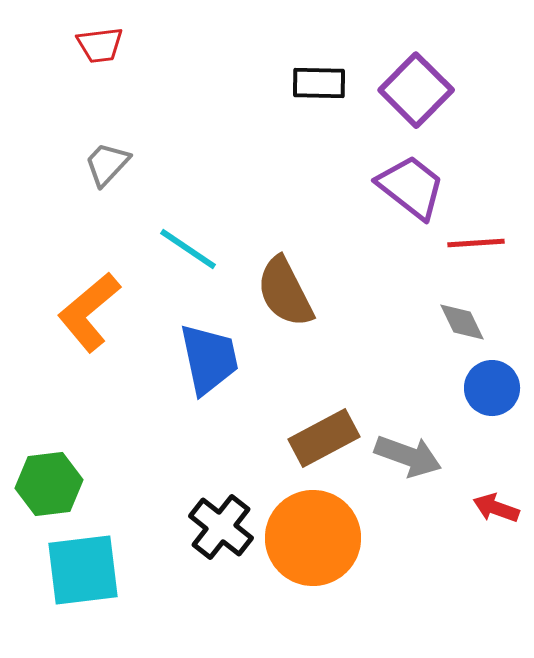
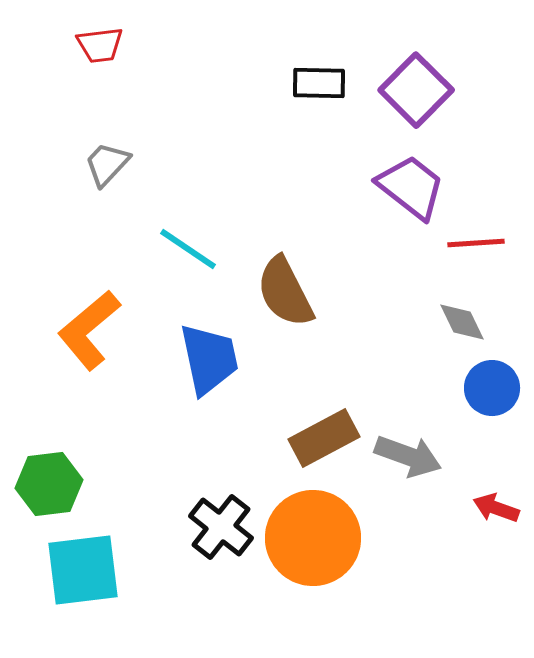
orange L-shape: moved 18 px down
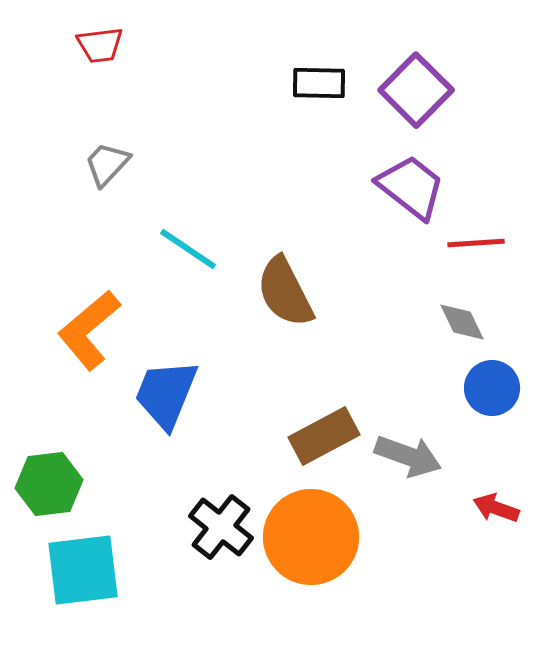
blue trapezoid: moved 43 px left, 35 px down; rotated 146 degrees counterclockwise
brown rectangle: moved 2 px up
orange circle: moved 2 px left, 1 px up
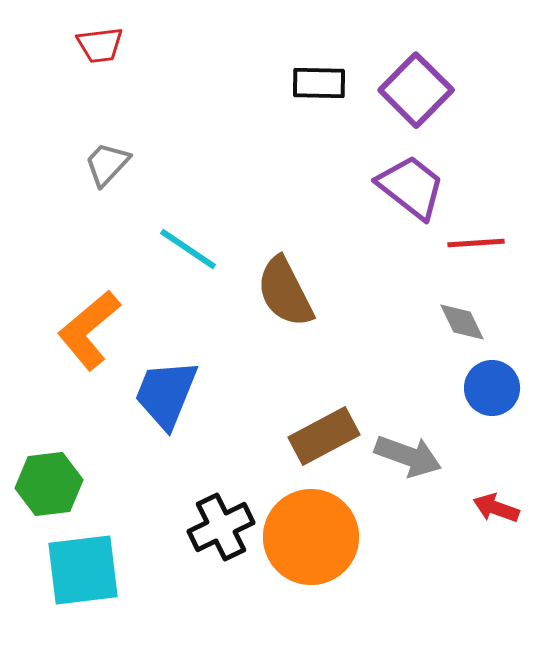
black cross: rotated 26 degrees clockwise
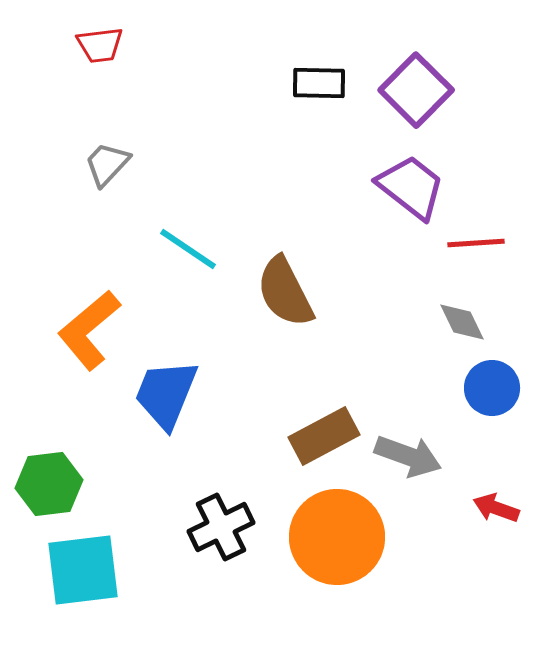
orange circle: moved 26 px right
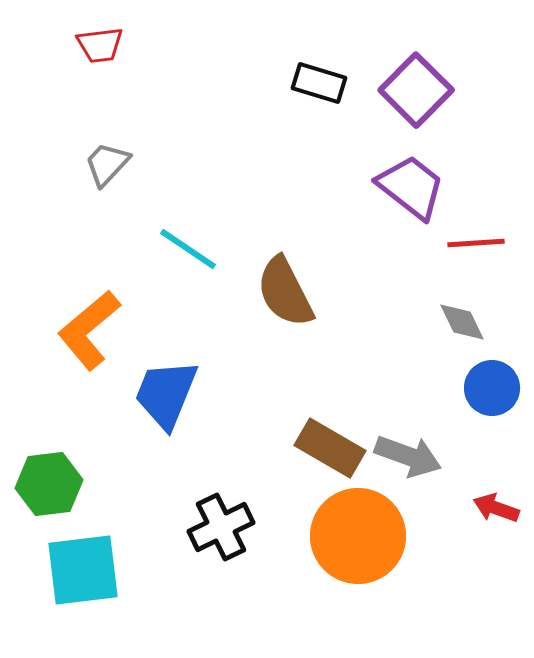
black rectangle: rotated 16 degrees clockwise
brown rectangle: moved 6 px right, 12 px down; rotated 58 degrees clockwise
orange circle: moved 21 px right, 1 px up
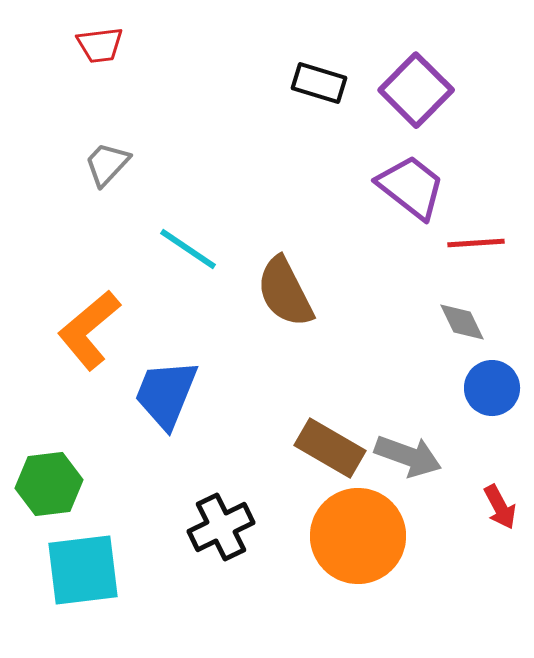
red arrow: moved 4 px right, 1 px up; rotated 138 degrees counterclockwise
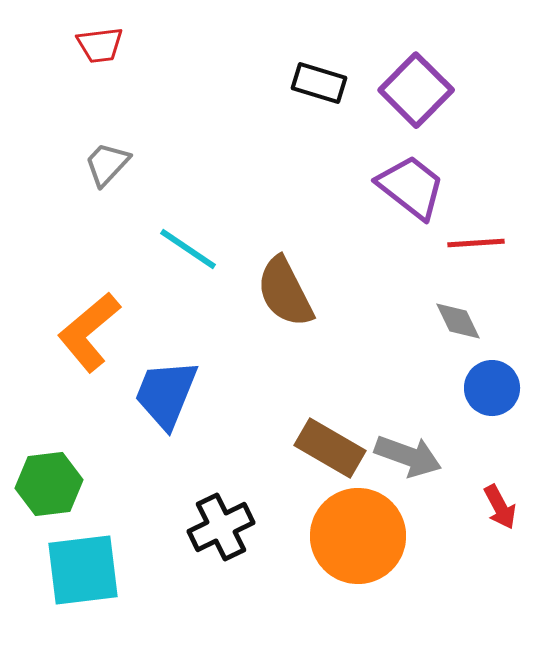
gray diamond: moved 4 px left, 1 px up
orange L-shape: moved 2 px down
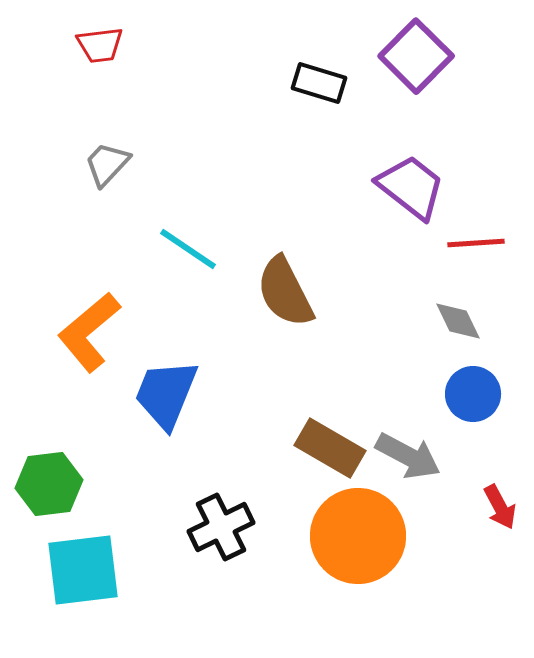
purple square: moved 34 px up
blue circle: moved 19 px left, 6 px down
gray arrow: rotated 8 degrees clockwise
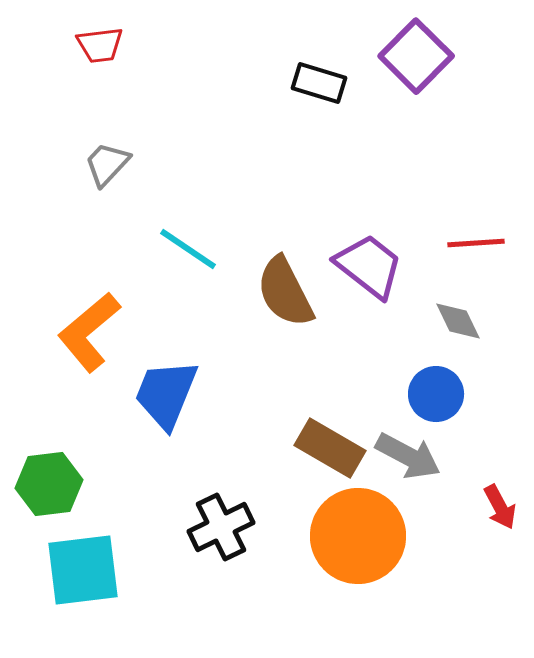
purple trapezoid: moved 42 px left, 79 px down
blue circle: moved 37 px left
